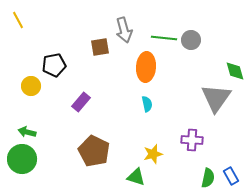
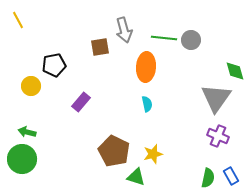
purple cross: moved 26 px right, 4 px up; rotated 20 degrees clockwise
brown pentagon: moved 20 px right
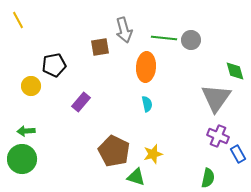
green arrow: moved 1 px left, 1 px up; rotated 18 degrees counterclockwise
blue rectangle: moved 7 px right, 22 px up
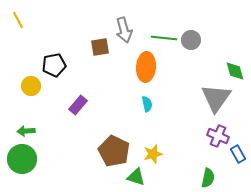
purple rectangle: moved 3 px left, 3 px down
